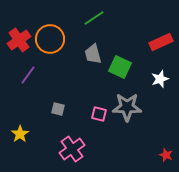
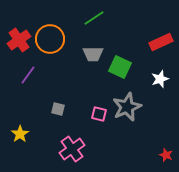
gray trapezoid: rotated 75 degrees counterclockwise
gray star: rotated 24 degrees counterclockwise
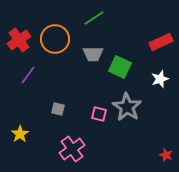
orange circle: moved 5 px right
gray star: rotated 16 degrees counterclockwise
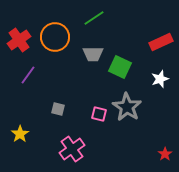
orange circle: moved 2 px up
red star: moved 1 px left, 1 px up; rotated 16 degrees clockwise
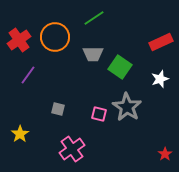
green square: rotated 10 degrees clockwise
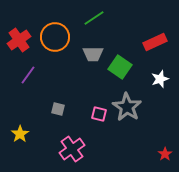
red rectangle: moved 6 px left
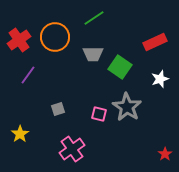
gray square: rotated 32 degrees counterclockwise
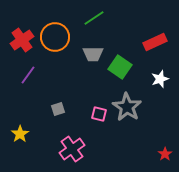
red cross: moved 3 px right
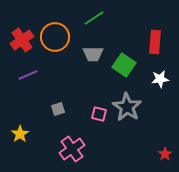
red rectangle: rotated 60 degrees counterclockwise
green square: moved 4 px right, 2 px up
purple line: rotated 30 degrees clockwise
white star: rotated 12 degrees clockwise
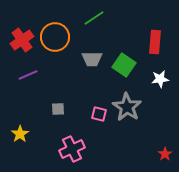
gray trapezoid: moved 1 px left, 5 px down
gray square: rotated 16 degrees clockwise
pink cross: rotated 10 degrees clockwise
